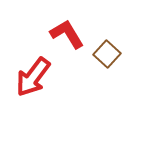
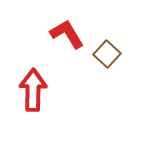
red arrow: moved 13 px down; rotated 144 degrees clockwise
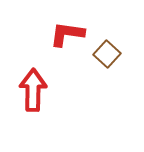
red L-shape: rotated 51 degrees counterclockwise
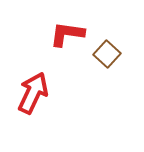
red arrow: moved 3 px down; rotated 24 degrees clockwise
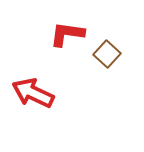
red arrow: rotated 90 degrees counterclockwise
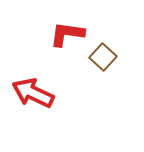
brown square: moved 4 px left, 3 px down
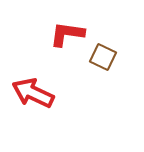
brown square: rotated 16 degrees counterclockwise
